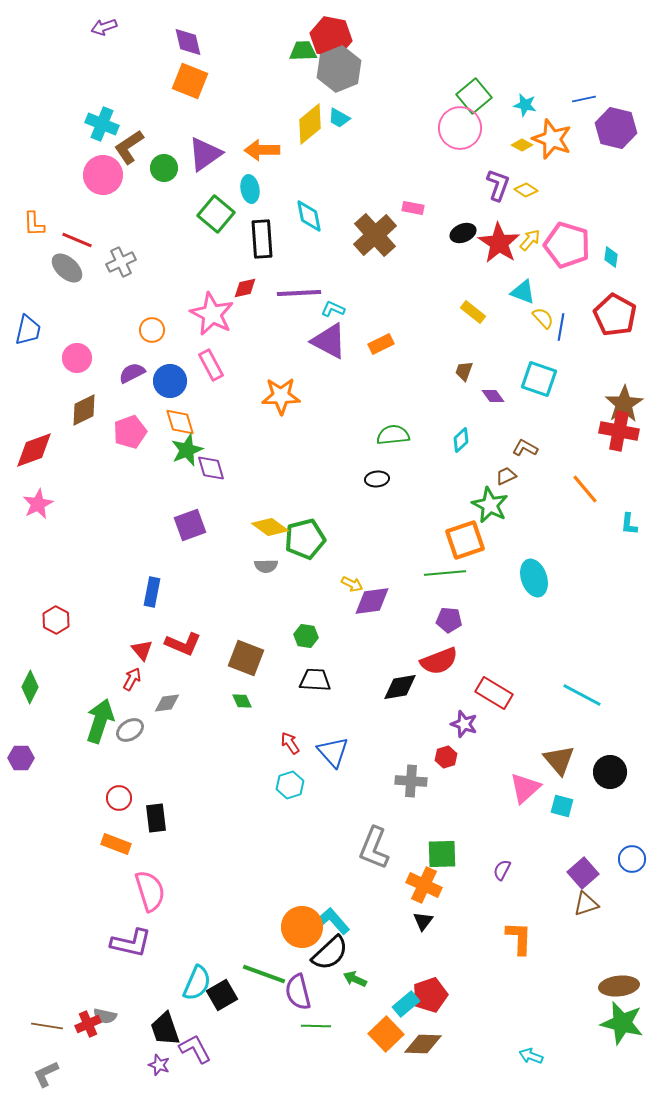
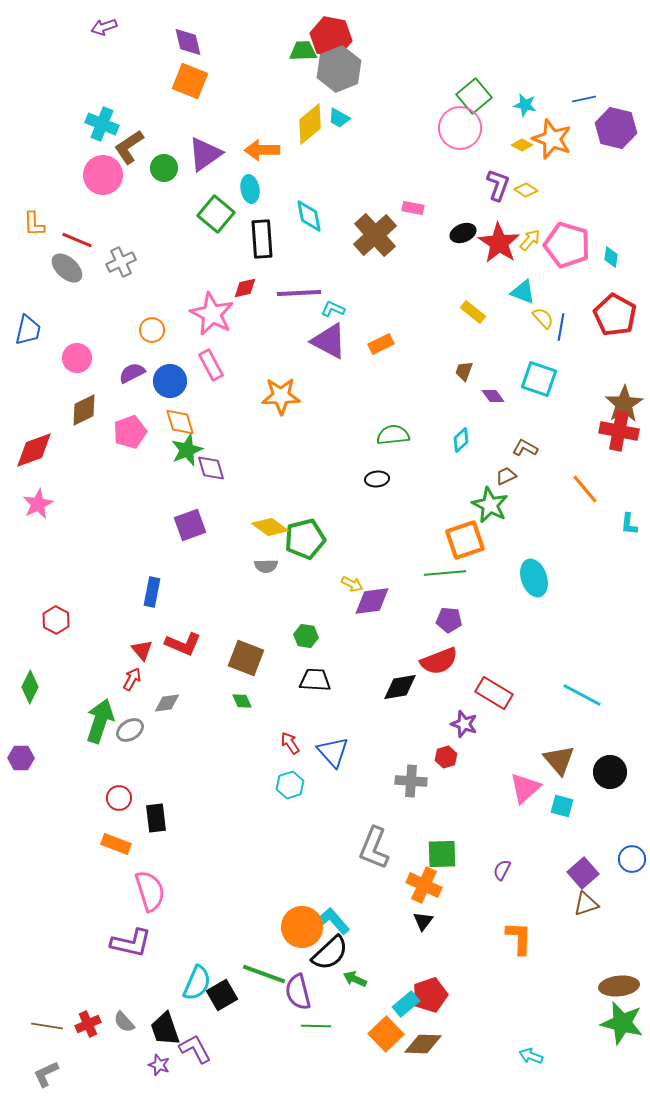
gray semicircle at (105, 1016): moved 19 px right, 6 px down; rotated 35 degrees clockwise
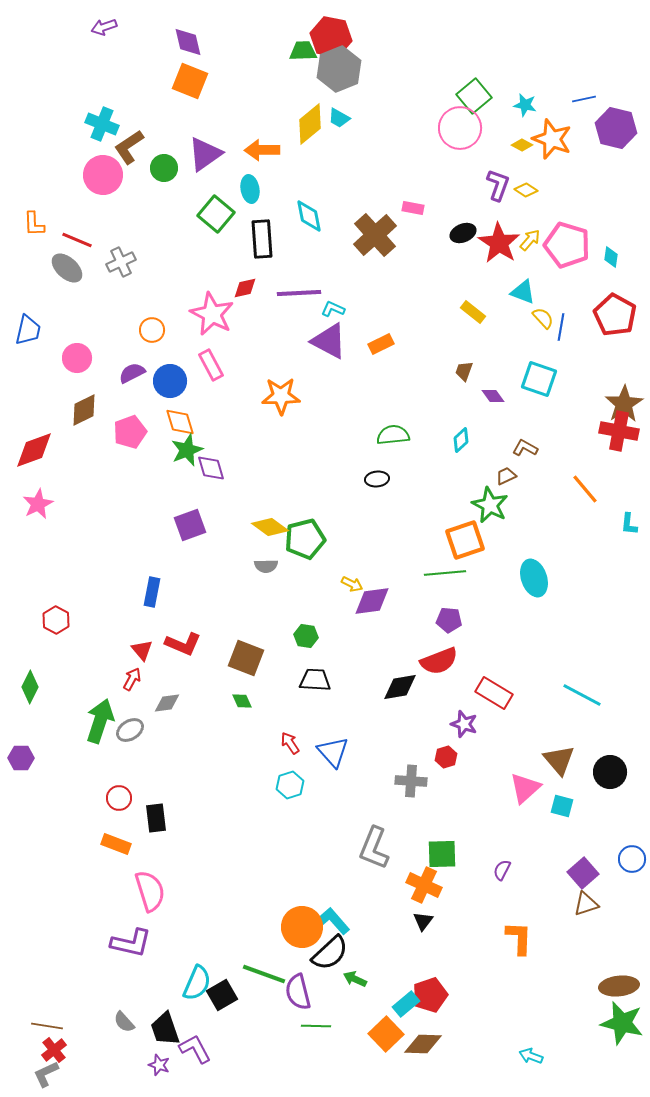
red cross at (88, 1024): moved 34 px left, 26 px down; rotated 15 degrees counterclockwise
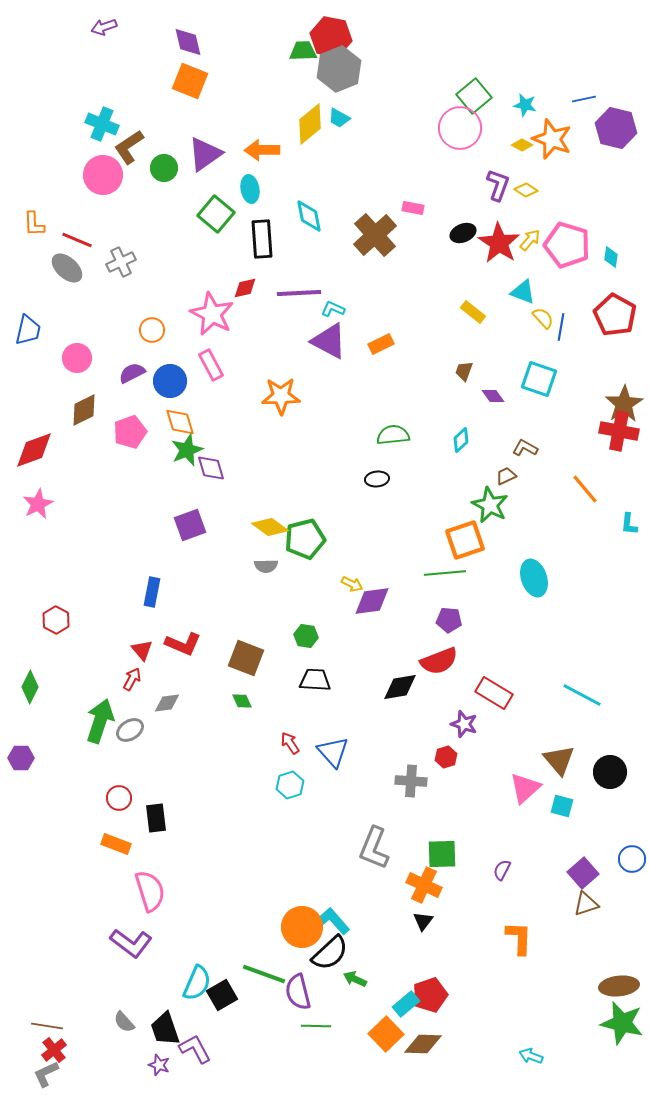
purple L-shape at (131, 943): rotated 24 degrees clockwise
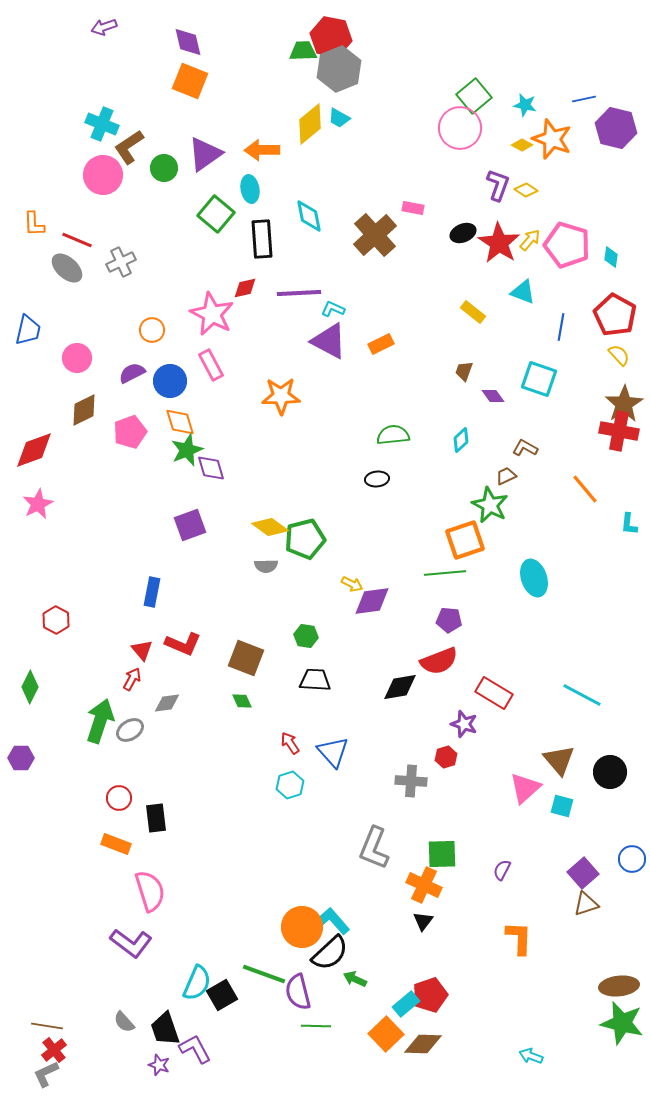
yellow semicircle at (543, 318): moved 76 px right, 37 px down
